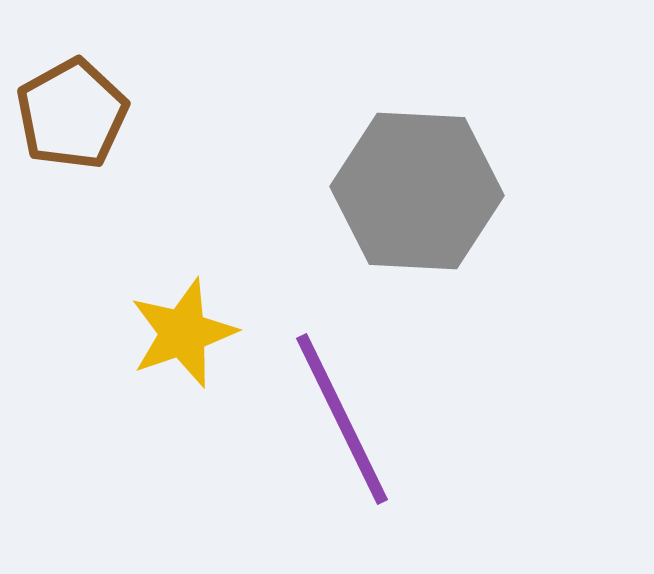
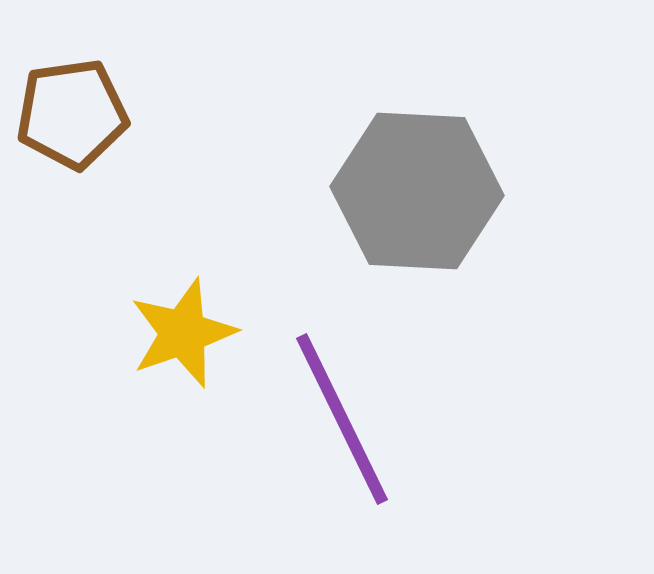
brown pentagon: rotated 21 degrees clockwise
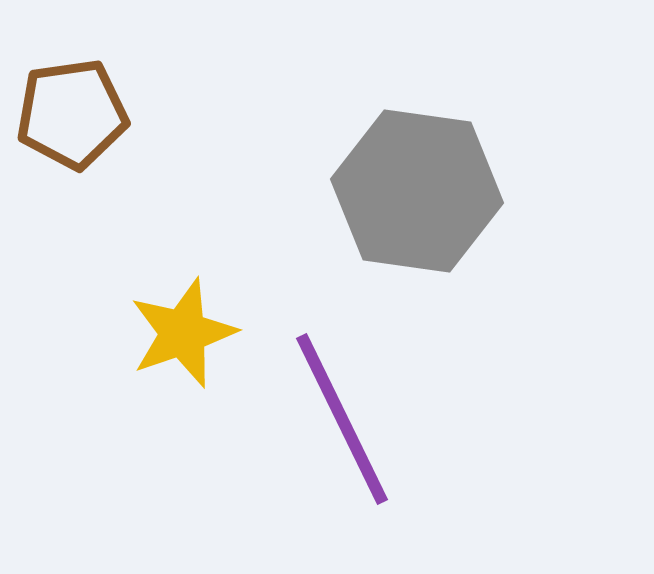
gray hexagon: rotated 5 degrees clockwise
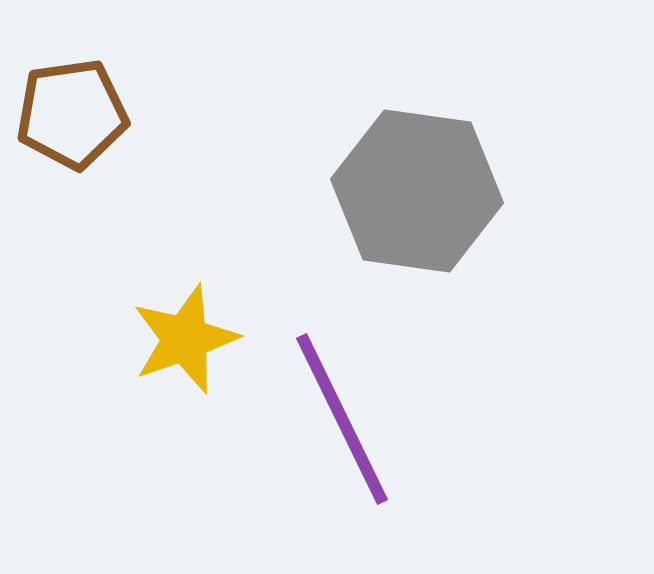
yellow star: moved 2 px right, 6 px down
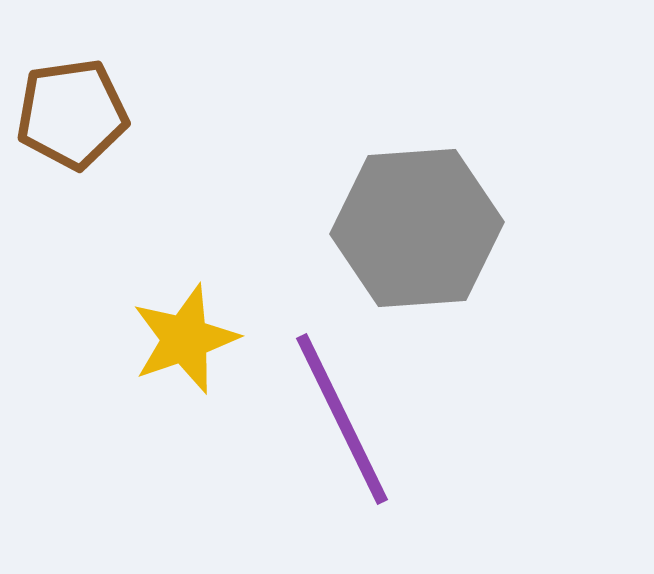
gray hexagon: moved 37 px down; rotated 12 degrees counterclockwise
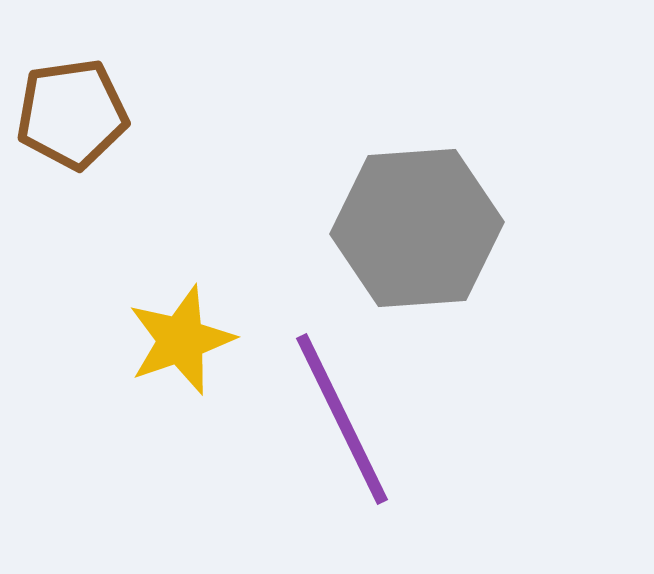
yellow star: moved 4 px left, 1 px down
